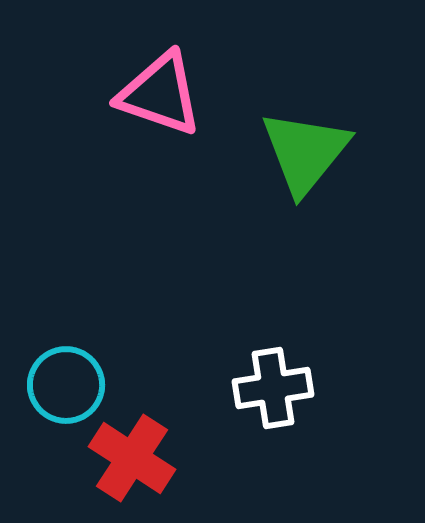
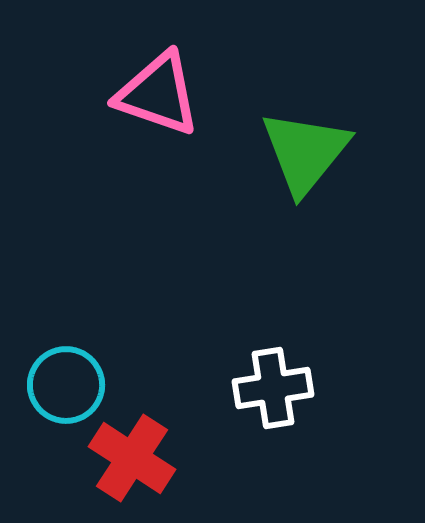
pink triangle: moved 2 px left
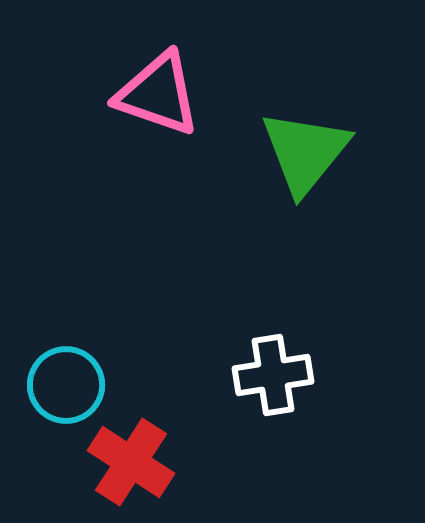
white cross: moved 13 px up
red cross: moved 1 px left, 4 px down
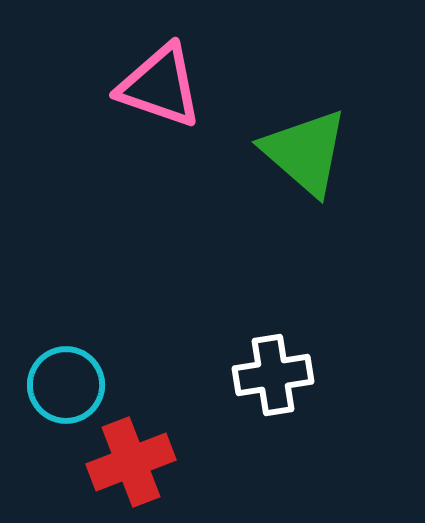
pink triangle: moved 2 px right, 8 px up
green triangle: rotated 28 degrees counterclockwise
red cross: rotated 36 degrees clockwise
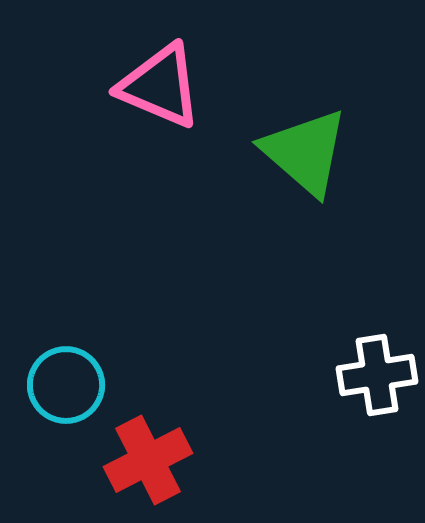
pink triangle: rotated 4 degrees clockwise
white cross: moved 104 px right
red cross: moved 17 px right, 2 px up; rotated 6 degrees counterclockwise
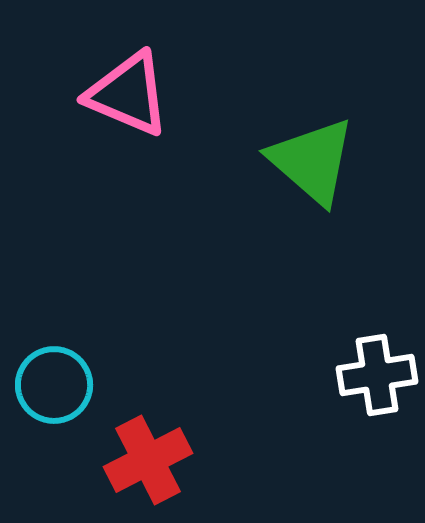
pink triangle: moved 32 px left, 8 px down
green triangle: moved 7 px right, 9 px down
cyan circle: moved 12 px left
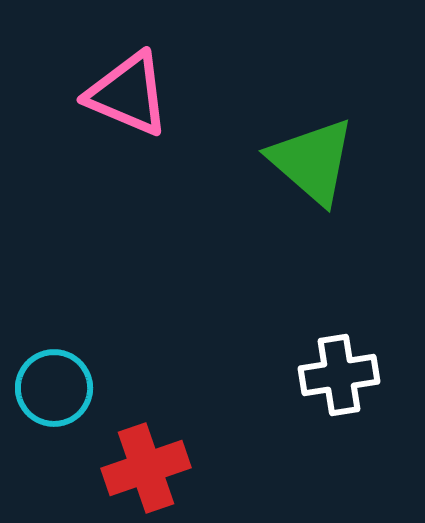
white cross: moved 38 px left
cyan circle: moved 3 px down
red cross: moved 2 px left, 8 px down; rotated 8 degrees clockwise
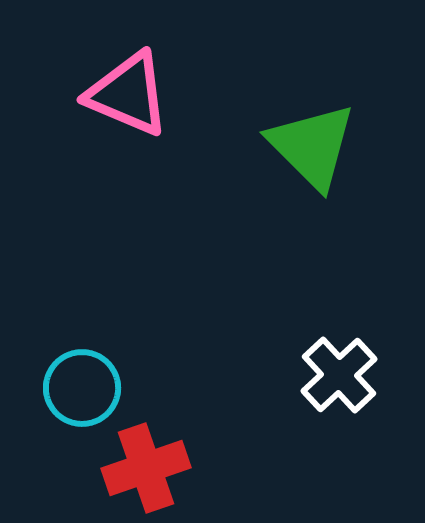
green triangle: moved 15 px up; rotated 4 degrees clockwise
white cross: rotated 34 degrees counterclockwise
cyan circle: moved 28 px right
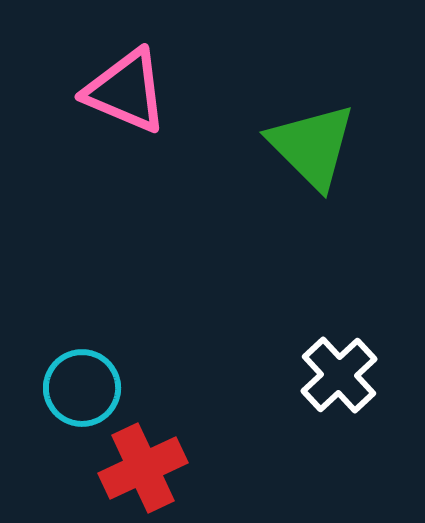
pink triangle: moved 2 px left, 3 px up
red cross: moved 3 px left; rotated 6 degrees counterclockwise
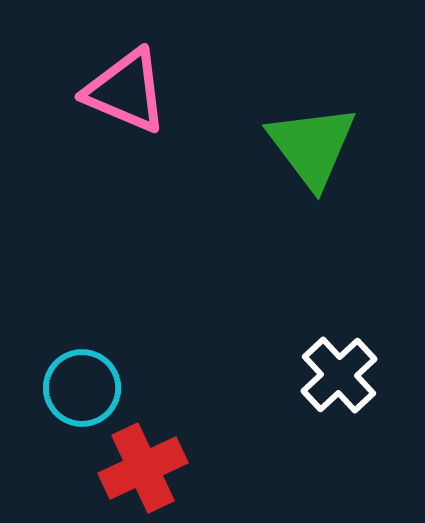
green triangle: rotated 8 degrees clockwise
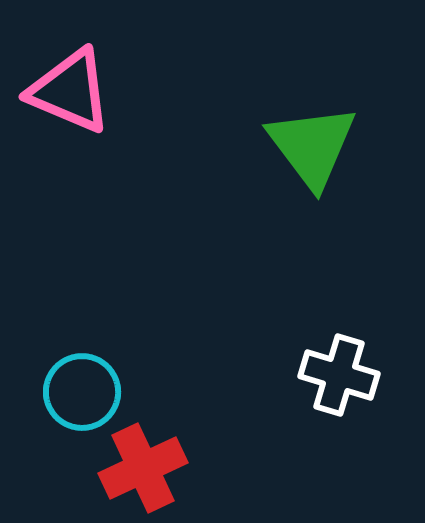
pink triangle: moved 56 px left
white cross: rotated 30 degrees counterclockwise
cyan circle: moved 4 px down
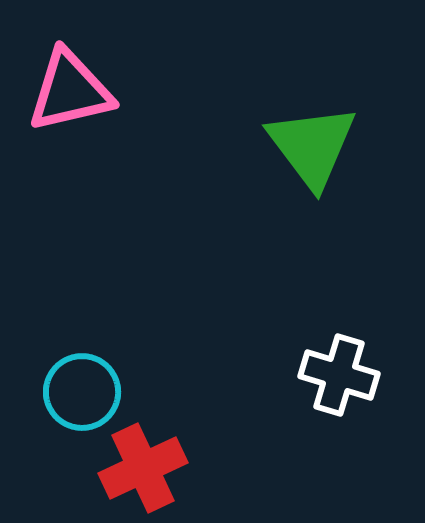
pink triangle: rotated 36 degrees counterclockwise
